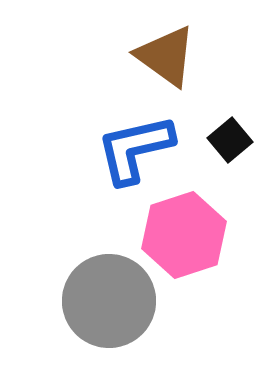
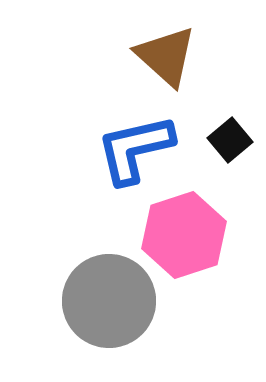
brown triangle: rotated 6 degrees clockwise
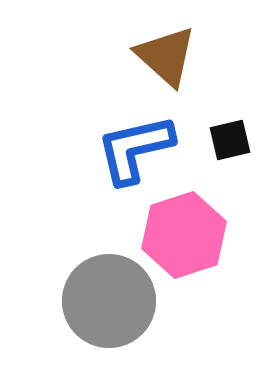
black square: rotated 27 degrees clockwise
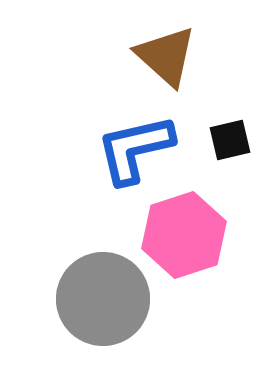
gray circle: moved 6 px left, 2 px up
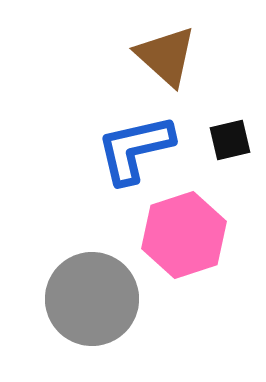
gray circle: moved 11 px left
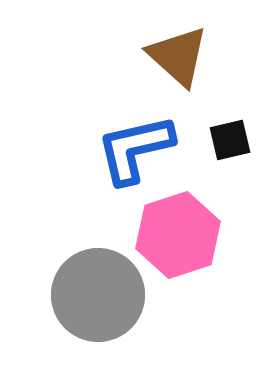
brown triangle: moved 12 px right
pink hexagon: moved 6 px left
gray circle: moved 6 px right, 4 px up
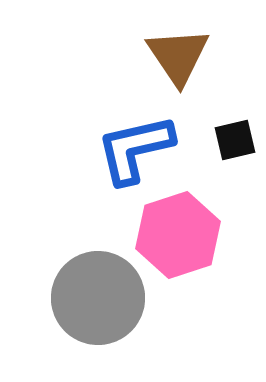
brown triangle: rotated 14 degrees clockwise
black square: moved 5 px right
gray circle: moved 3 px down
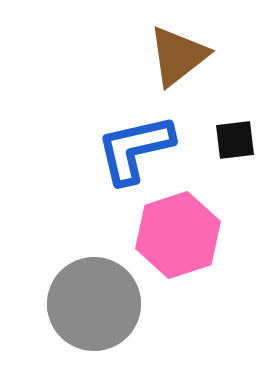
brown triangle: rotated 26 degrees clockwise
black square: rotated 6 degrees clockwise
gray circle: moved 4 px left, 6 px down
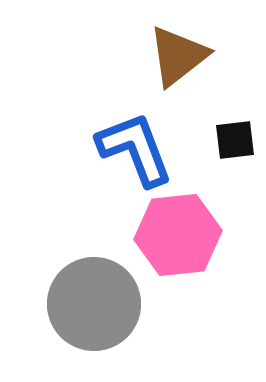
blue L-shape: rotated 82 degrees clockwise
pink hexagon: rotated 12 degrees clockwise
